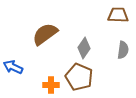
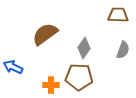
gray semicircle: rotated 12 degrees clockwise
brown pentagon: rotated 20 degrees counterclockwise
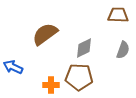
gray diamond: rotated 30 degrees clockwise
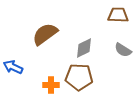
gray semicircle: rotated 102 degrees clockwise
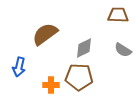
blue arrow: moved 6 px right; rotated 102 degrees counterclockwise
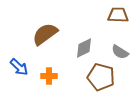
gray semicircle: moved 3 px left, 2 px down
blue arrow: rotated 60 degrees counterclockwise
brown pentagon: moved 22 px right; rotated 12 degrees clockwise
orange cross: moved 2 px left, 9 px up
